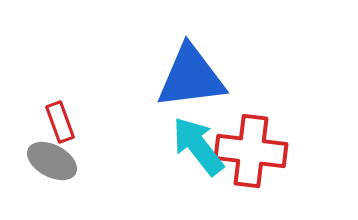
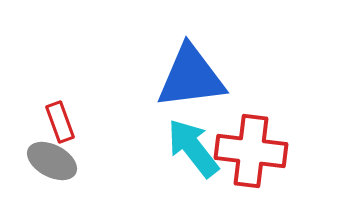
cyan arrow: moved 5 px left, 2 px down
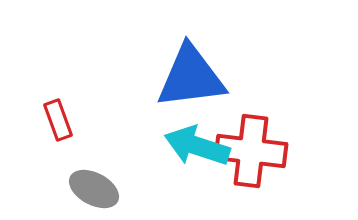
red rectangle: moved 2 px left, 2 px up
cyan arrow: moved 4 px right, 2 px up; rotated 34 degrees counterclockwise
gray ellipse: moved 42 px right, 28 px down
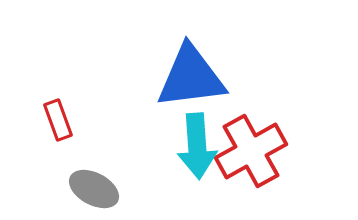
cyan arrow: rotated 112 degrees counterclockwise
red cross: rotated 36 degrees counterclockwise
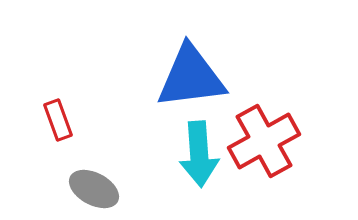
cyan arrow: moved 2 px right, 8 px down
red cross: moved 13 px right, 10 px up
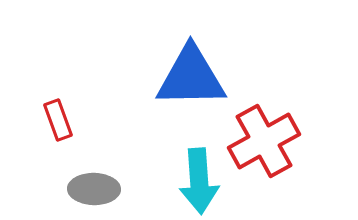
blue triangle: rotated 6 degrees clockwise
cyan arrow: moved 27 px down
gray ellipse: rotated 27 degrees counterclockwise
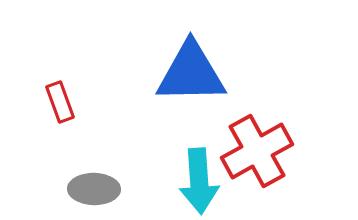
blue triangle: moved 4 px up
red rectangle: moved 2 px right, 18 px up
red cross: moved 7 px left, 10 px down
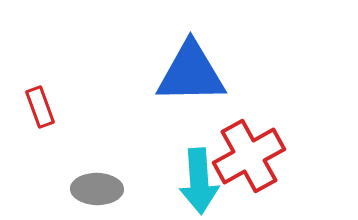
red rectangle: moved 20 px left, 5 px down
red cross: moved 8 px left, 5 px down
gray ellipse: moved 3 px right
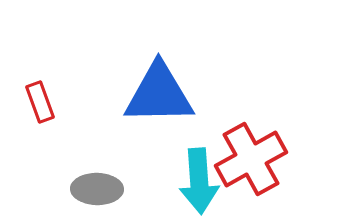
blue triangle: moved 32 px left, 21 px down
red rectangle: moved 5 px up
red cross: moved 2 px right, 3 px down
